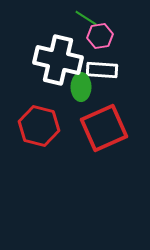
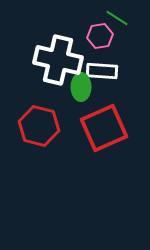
green line: moved 31 px right
white rectangle: moved 1 px down
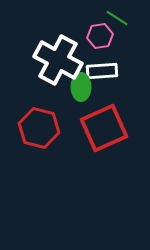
white cross: rotated 15 degrees clockwise
white rectangle: rotated 8 degrees counterclockwise
red hexagon: moved 2 px down
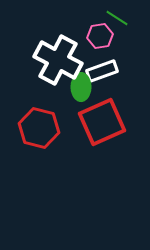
white rectangle: rotated 16 degrees counterclockwise
red square: moved 2 px left, 6 px up
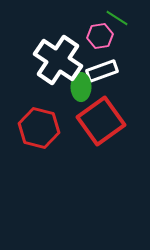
white cross: rotated 6 degrees clockwise
red square: moved 1 px left, 1 px up; rotated 12 degrees counterclockwise
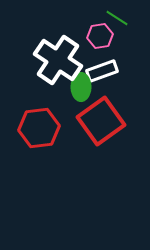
red hexagon: rotated 21 degrees counterclockwise
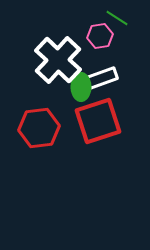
white cross: rotated 9 degrees clockwise
white rectangle: moved 7 px down
red square: moved 3 px left; rotated 18 degrees clockwise
